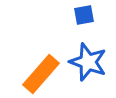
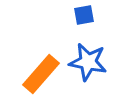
blue star: rotated 9 degrees counterclockwise
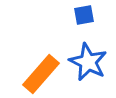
blue star: rotated 15 degrees clockwise
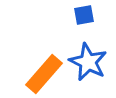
orange rectangle: moved 3 px right
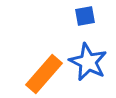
blue square: moved 1 px right, 1 px down
